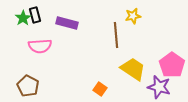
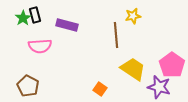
purple rectangle: moved 2 px down
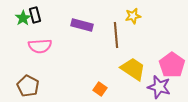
purple rectangle: moved 15 px right
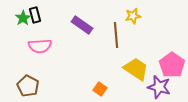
purple rectangle: rotated 20 degrees clockwise
yellow trapezoid: moved 3 px right
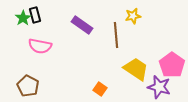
pink semicircle: rotated 15 degrees clockwise
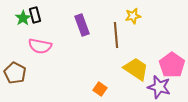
purple rectangle: rotated 35 degrees clockwise
brown pentagon: moved 13 px left, 13 px up
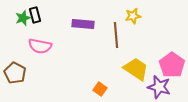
green star: rotated 14 degrees clockwise
purple rectangle: moved 1 px right, 1 px up; rotated 65 degrees counterclockwise
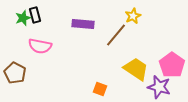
yellow star: rotated 14 degrees counterclockwise
brown line: rotated 45 degrees clockwise
orange square: rotated 16 degrees counterclockwise
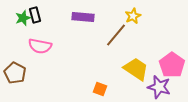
purple rectangle: moved 7 px up
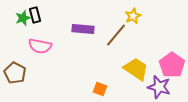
purple rectangle: moved 12 px down
